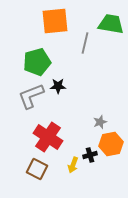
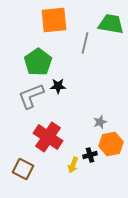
orange square: moved 1 px left, 1 px up
green pentagon: moved 1 px right; rotated 20 degrees counterclockwise
brown square: moved 14 px left
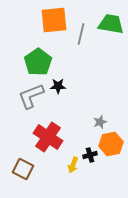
gray line: moved 4 px left, 9 px up
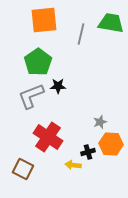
orange square: moved 10 px left
green trapezoid: moved 1 px up
orange hexagon: rotated 15 degrees clockwise
black cross: moved 2 px left, 3 px up
yellow arrow: rotated 77 degrees clockwise
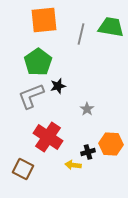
green trapezoid: moved 4 px down
black star: rotated 14 degrees counterclockwise
gray star: moved 13 px left, 13 px up; rotated 16 degrees counterclockwise
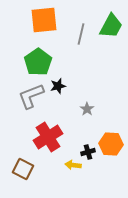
green trapezoid: moved 1 px up; rotated 108 degrees clockwise
red cross: rotated 24 degrees clockwise
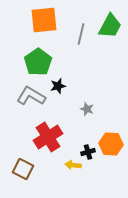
green trapezoid: moved 1 px left
gray L-shape: rotated 52 degrees clockwise
gray star: rotated 16 degrees counterclockwise
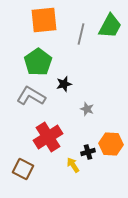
black star: moved 6 px right, 2 px up
yellow arrow: rotated 49 degrees clockwise
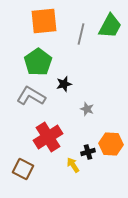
orange square: moved 1 px down
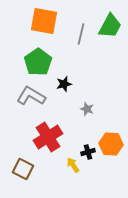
orange square: rotated 16 degrees clockwise
